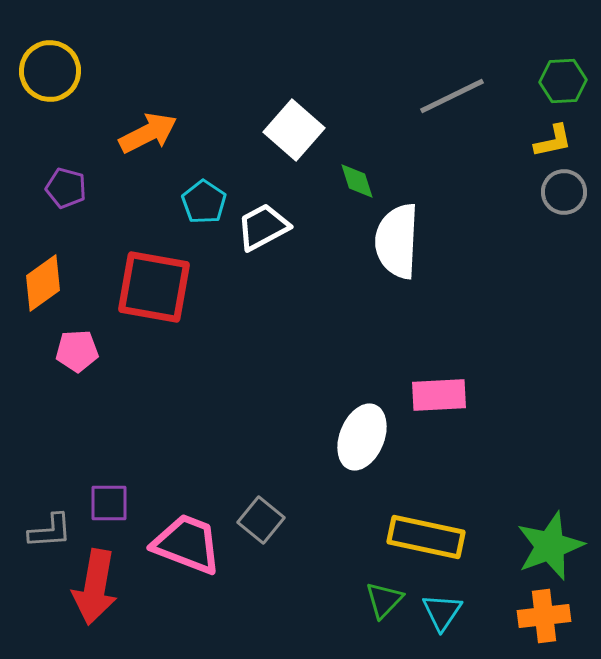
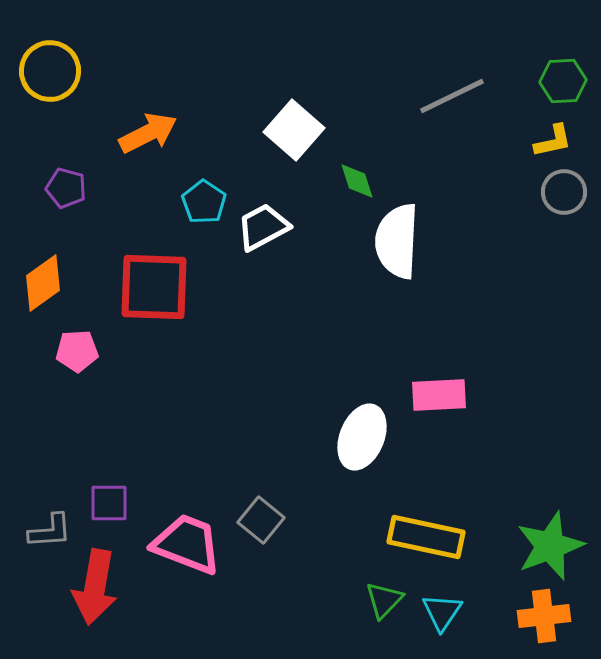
red square: rotated 8 degrees counterclockwise
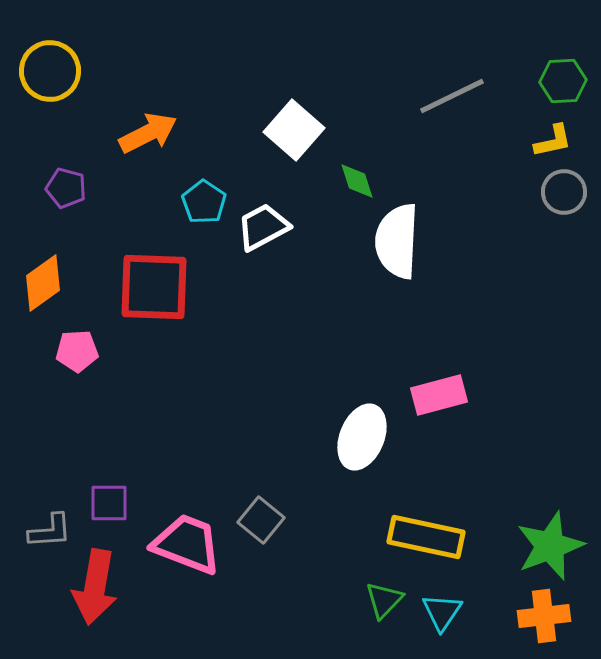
pink rectangle: rotated 12 degrees counterclockwise
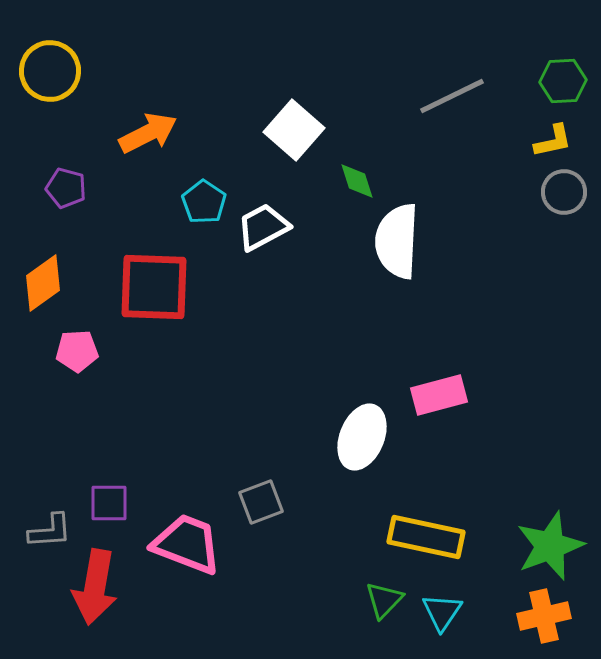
gray square: moved 18 px up; rotated 30 degrees clockwise
orange cross: rotated 6 degrees counterclockwise
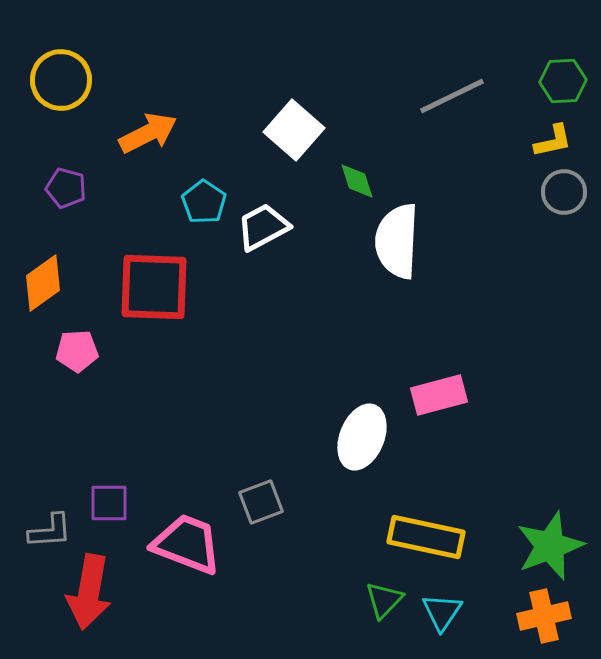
yellow circle: moved 11 px right, 9 px down
red arrow: moved 6 px left, 5 px down
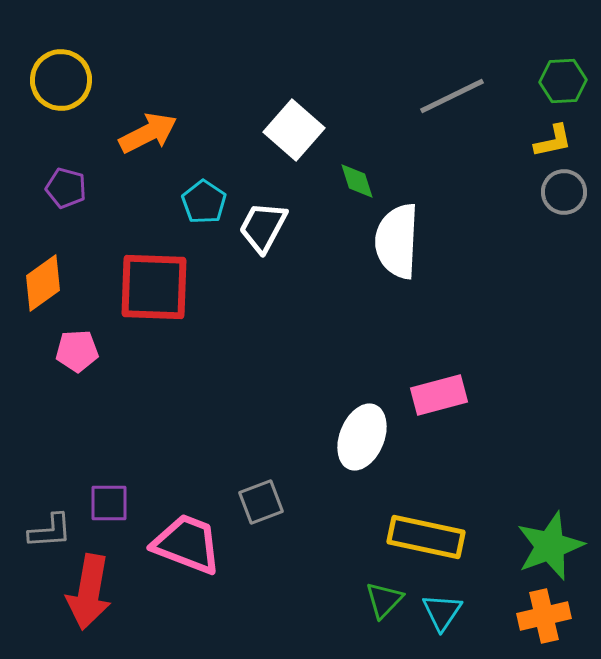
white trapezoid: rotated 34 degrees counterclockwise
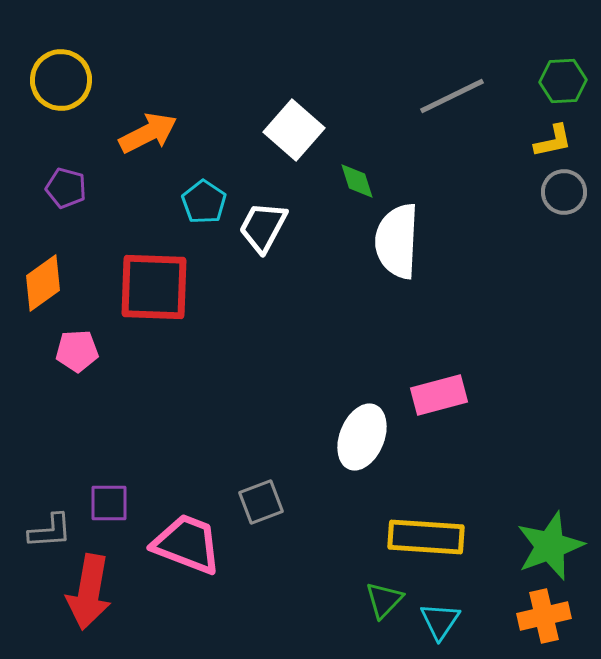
yellow rectangle: rotated 8 degrees counterclockwise
cyan triangle: moved 2 px left, 9 px down
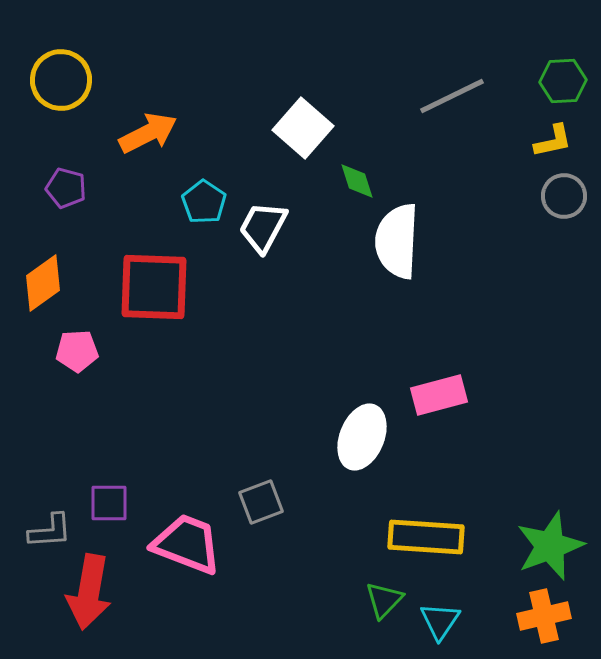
white square: moved 9 px right, 2 px up
gray circle: moved 4 px down
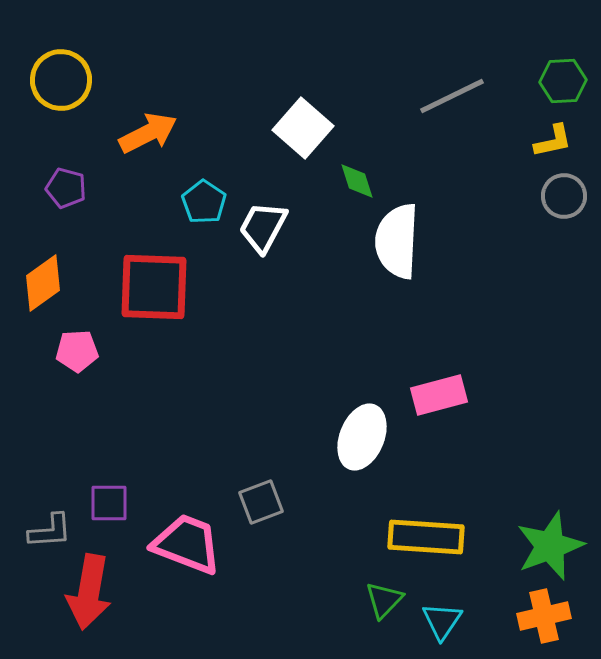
cyan triangle: moved 2 px right
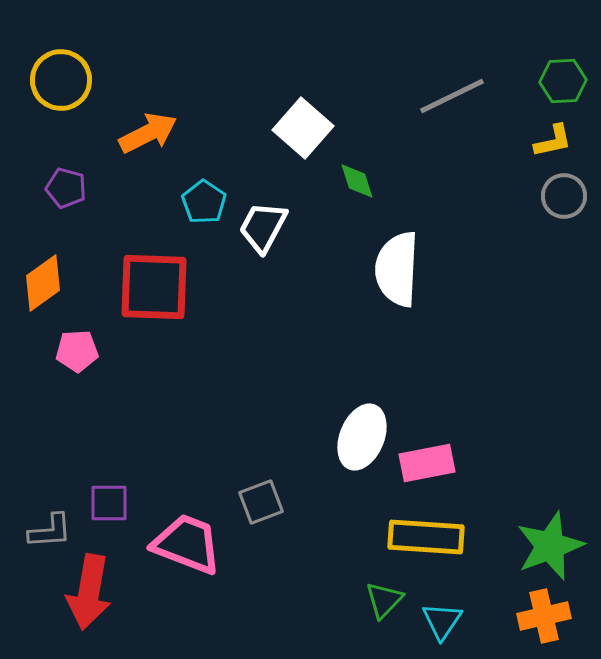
white semicircle: moved 28 px down
pink rectangle: moved 12 px left, 68 px down; rotated 4 degrees clockwise
